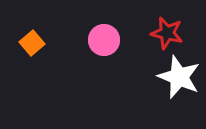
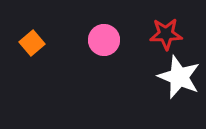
red star: moved 1 px left, 1 px down; rotated 16 degrees counterclockwise
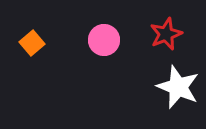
red star: rotated 20 degrees counterclockwise
white star: moved 1 px left, 10 px down
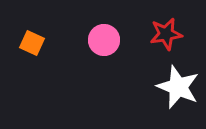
red star: rotated 12 degrees clockwise
orange square: rotated 25 degrees counterclockwise
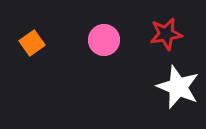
orange square: rotated 30 degrees clockwise
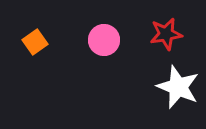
orange square: moved 3 px right, 1 px up
